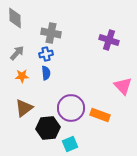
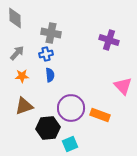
blue semicircle: moved 4 px right, 2 px down
brown triangle: moved 2 px up; rotated 18 degrees clockwise
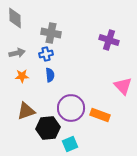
gray arrow: rotated 35 degrees clockwise
brown triangle: moved 2 px right, 5 px down
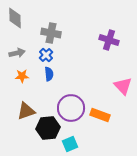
blue cross: moved 1 px down; rotated 32 degrees counterclockwise
blue semicircle: moved 1 px left, 1 px up
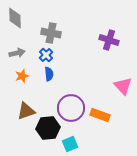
orange star: rotated 16 degrees counterclockwise
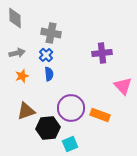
purple cross: moved 7 px left, 13 px down; rotated 24 degrees counterclockwise
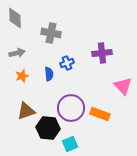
blue cross: moved 21 px right, 8 px down; rotated 24 degrees clockwise
orange rectangle: moved 1 px up
black hexagon: rotated 10 degrees clockwise
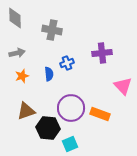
gray cross: moved 1 px right, 3 px up
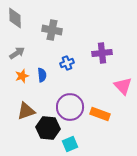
gray arrow: rotated 21 degrees counterclockwise
blue semicircle: moved 7 px left, 1 px down
purple circle: moved 1 px left, 1 px up
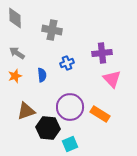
gray arrow: rotated 112 degrees counterclockwise
orange star: moved 7 px left
pink triangle: moved 11 px left, 7 px up
orange rectangle: rotated 12 degrees clockwise
